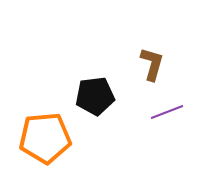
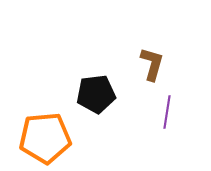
black pentagon: moved 1 px right, 2 px up
purple line: rotated 60 degrees counterclockwise
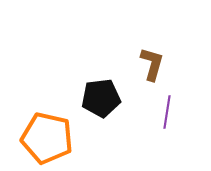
black pentagon: moved 5 px right, 4 px down
orange pentagon: moved 2 px right; rotated 18 degrees clockwise
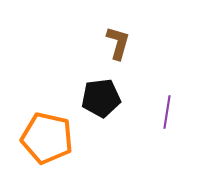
brown L-shape: moved 34 px left, 21 px up
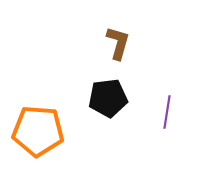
black pentagon: moved 7 px right
orange pentagon: moved 9 px left, 7 px up; rotated 9 degrees counterclockwise
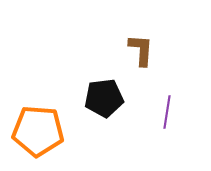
brown L-shape: moved 23 px right, 7 px down; rotated 12 degrees counterclockwise
black pentagon: moved 4 px left
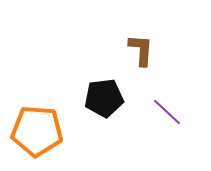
purple line: rotated 56 degrees counterclockwise
orange pentagon: moved 1 px left
